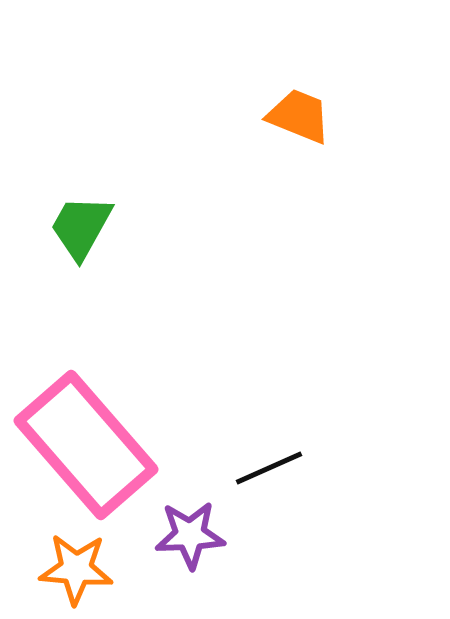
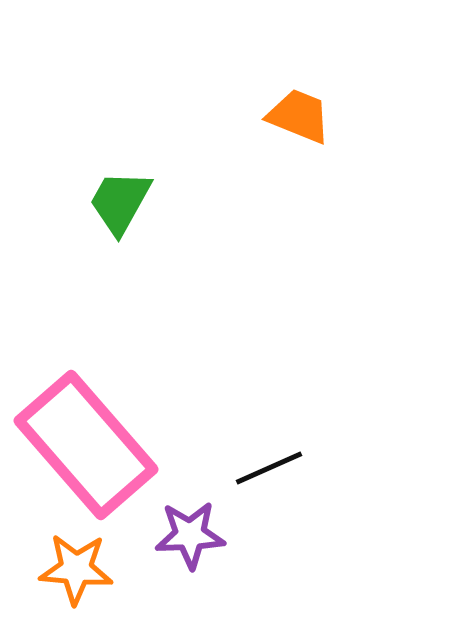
green trapezoid: moved 39 px right, 25 px up
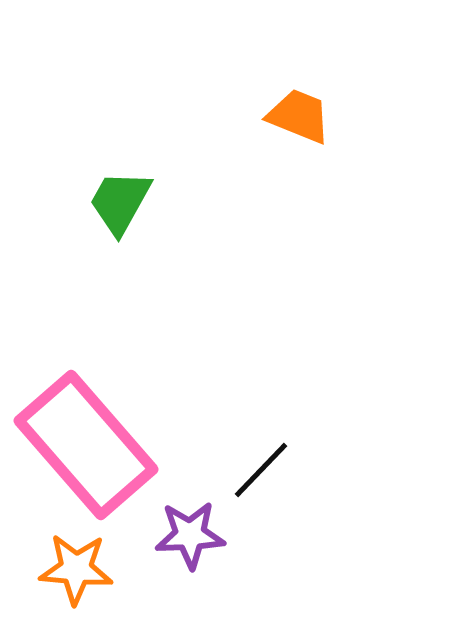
black line: moved 8 px left, 2 px down; rotated 22 degrees counterclockwise
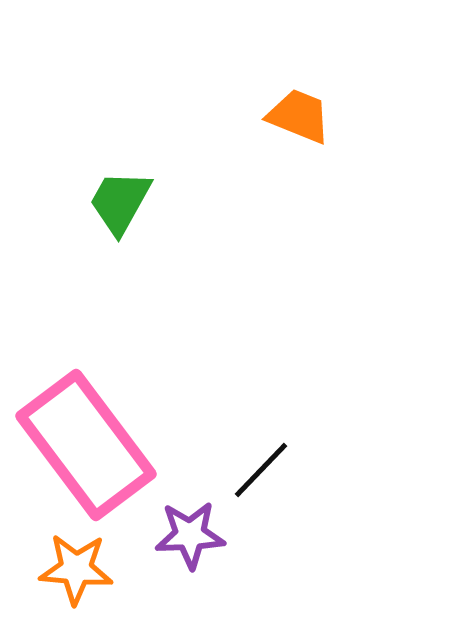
pink rectangle: rotated 4 degrees clockwise
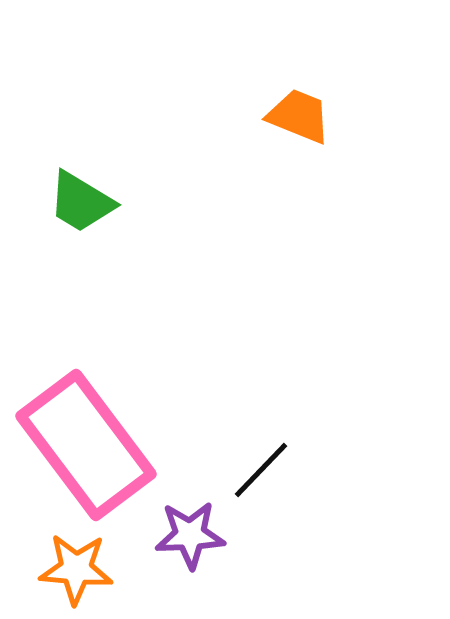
green trapezoid: moved 39 px left; rotated 88 degrees counterclockwise
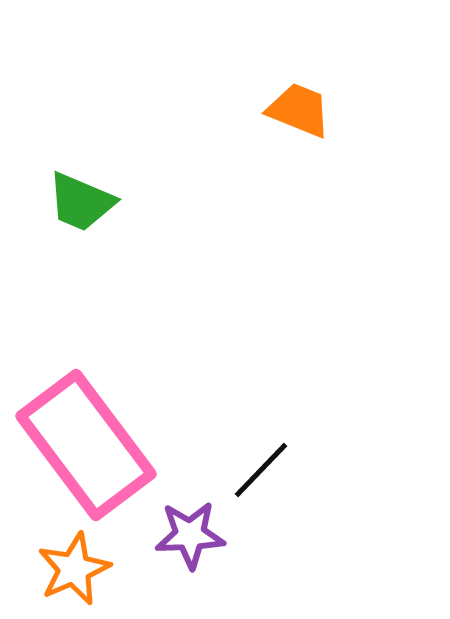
orange trapezoid: moved 6 px up
green trapezoid: rotated 8 degrees counterclockwise
orange star: moved 2 px left; rotated 28 degrees counterclockwise
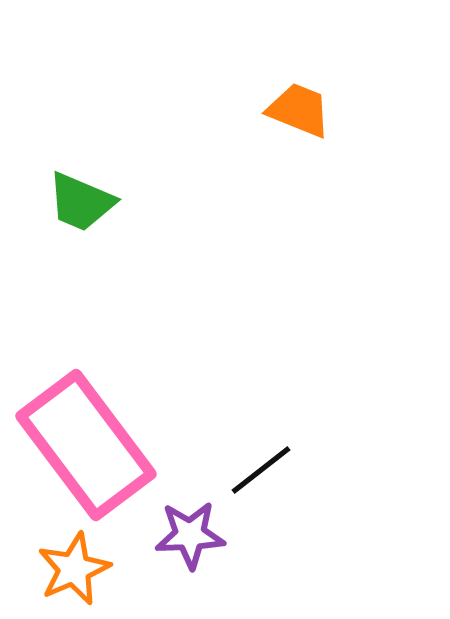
black line: rotated 8 degrees clockwise
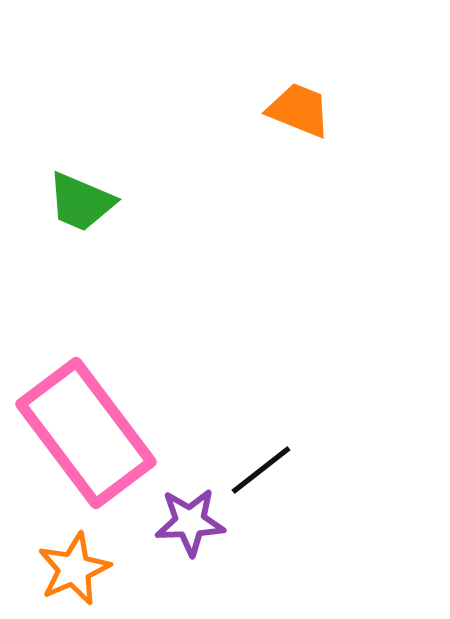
pink rectangle: moved 12 px up
purple star: moved 13 px up
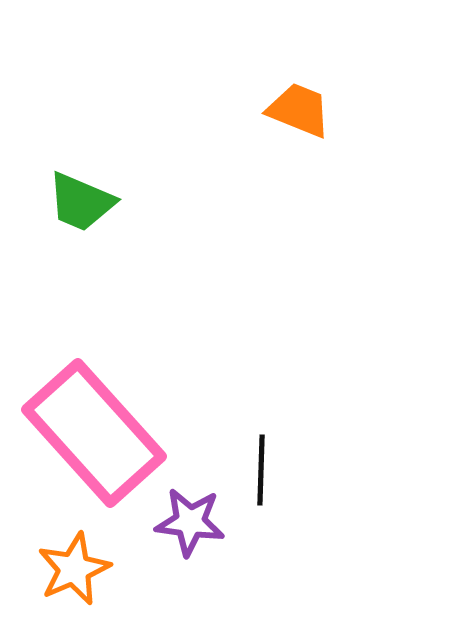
pink rectangle: moved 8 px right; rotated 5 degrees counterclockwise
black line: rotated 50 degrees counterclockwise
purple star: rotated 10 degrees clockwise
